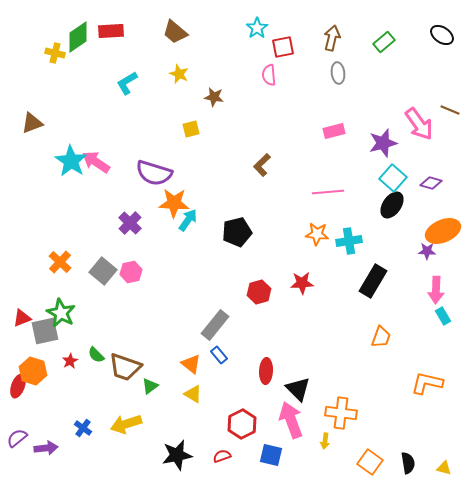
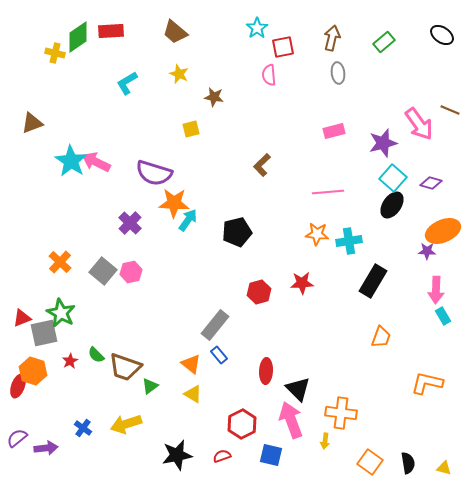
pink arrow at (96, 162): rotated 8 degrees counterclockwise
gray square at (45, 331): moved 1 px left, 2 px down
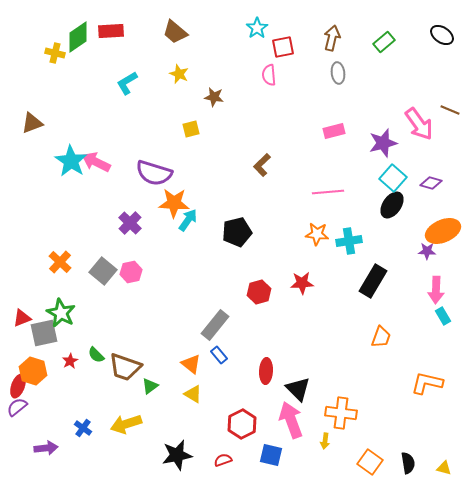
purple semicircle at (17, 438): moved 31 px up
red semicircle at (222, 456): moved 1 px right, 4 px down
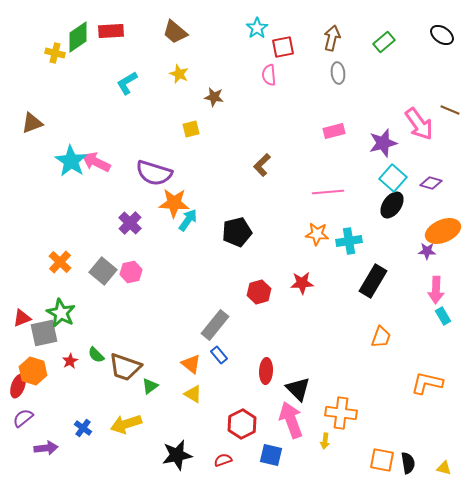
purple semicircle at (17, 407): moved 6 px right, 11 px down
orange square at (370, 462): moved 12 px right, 2 px up; rotated 25 degrees counterclockwise
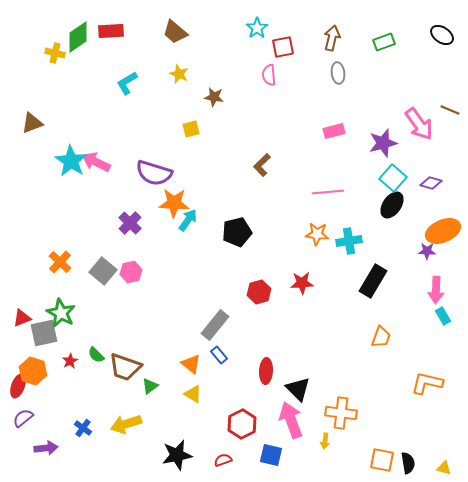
green rectangle at (384, 42): rotated 20 degrees clockwise
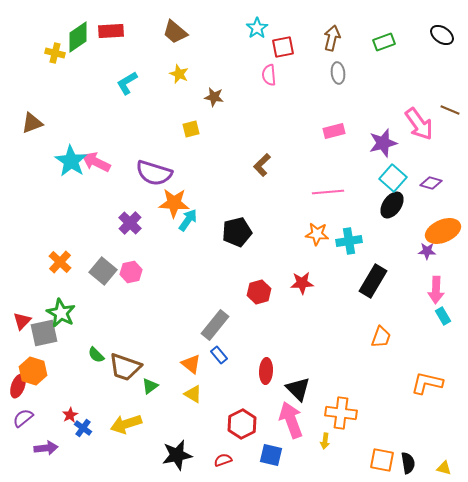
red triangle at (22, 318): moved 3 px down; rotated 24 degrees counterclockwise
red star at (70, 361): moved 54 px down
